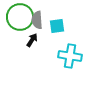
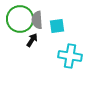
green circle: moved 2 px down
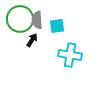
cyan cross: moved 1 px up
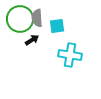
gray semicircle: moved 2 px up
black arrow: rotated 24 degrees clockwise
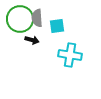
black arrow: rotated 48 degrees clockwise
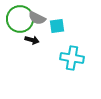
gray semicircle: rotated 60 degrees counterclockwise
cyan cross: moved 2 px right, 3 px down
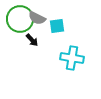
black arrow: rotated 32 degrees clockwise
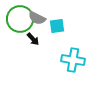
black arrow: moved 1 px right, 1 px up
cyan cross: moved 1 px right, 2 px down
